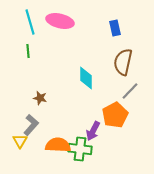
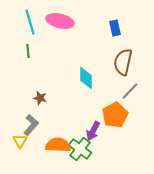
green cross: rotated 30 degrees clockwise
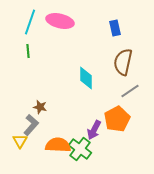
cyan line: rotated 35 degrees clockwise
gray line: rotated 12 degrees clockwise
brown star: moved 9 px down
orange pentagon: moved 2 px right, 4 px down
purple arrow: moved 1 px right, 1 px up
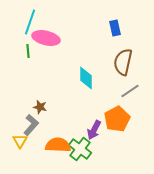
pink ellipse: moved 14 px left, 17 px down
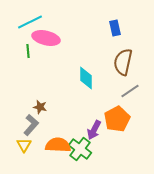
cyan line: rotated 45 degrees clockwise
yellow triangle: moved 4 px right, 4 px down
